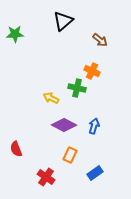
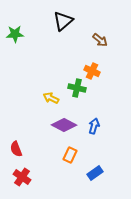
red cross: moved 24 px left
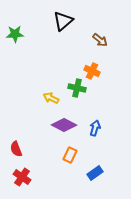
blue arrow: moved 1 px right, 2 px down
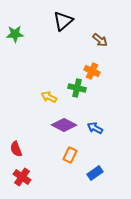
yellow arrow: moved 2 px left, 1 px up
blue arrow: rotated 77 degrees counterclockwise
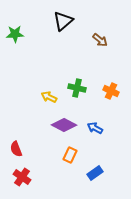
orange cross: moved 19 px right, 20 px down
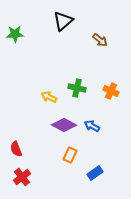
blue arrow: moved 3 px left, 2 px up
red cross: rotated 18 degrees clockwise
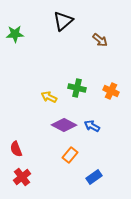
orange rectangle: rotated 14 degrees clockwise
blue rectangle: moved 1 px left, 4 px down
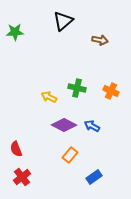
green star: moved 2 px up
brown arrow: rotated 28 degrees counterclockwise
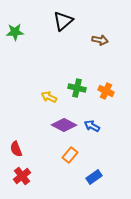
orange cross: moved 5 px left
red cross: moved 1 px up
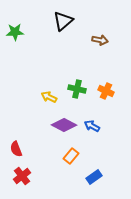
green cross: moved 1 px down
orange rectangle: moved 1 px right, 1 px down
